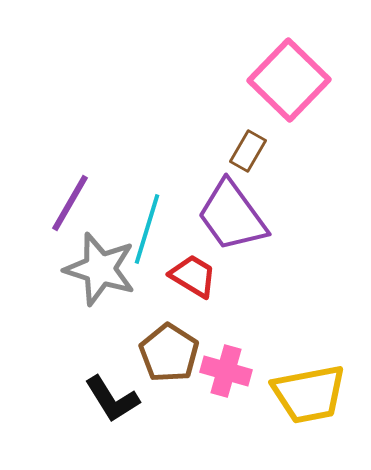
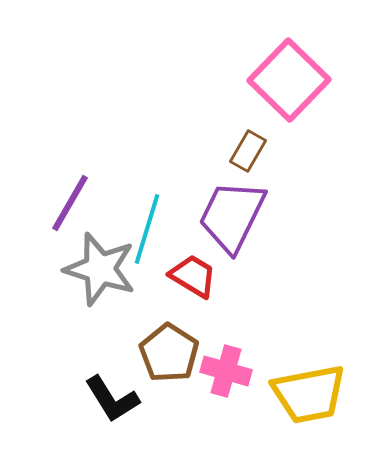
purple trapezoid: rotated 62 degrees clockwise
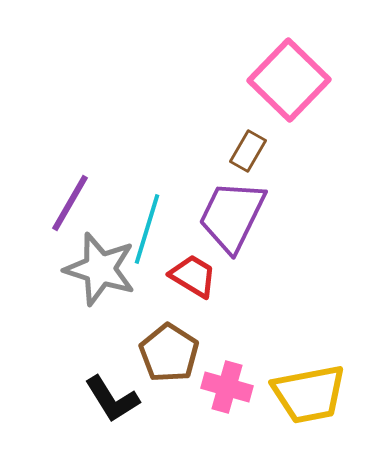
pink cross: moved 1 px right, 16 px down
